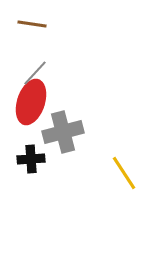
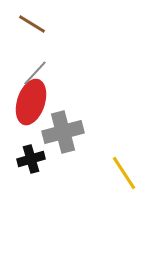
brown line: rotated 24 degrees clockwise
black cross: rotated 12 degrees counterclockwise
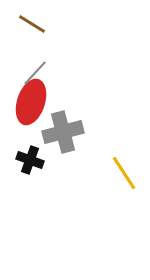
black cross: moved 1 px left, 1 px down; rotated 36 degrees clockwise
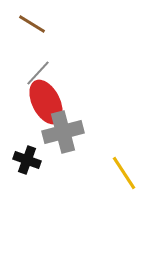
gray line: moved 3 px right
red ellipse: moved 15 px right; rotated 45 degrees counterclockwise
black cross: moved 3 px left
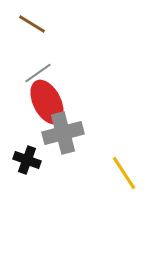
gray line: rotated 12 degrees clockwise
red ellipse: moved 1 px right
gray cross: moved 1 px down
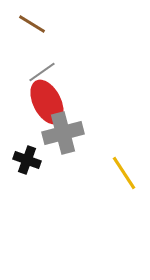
gray line: moved 4 px right, 1 px up
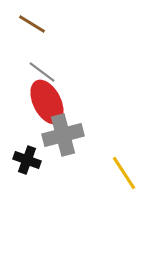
gray line: rotated 72 degrees clockwise
gray cross: moved 2 px down
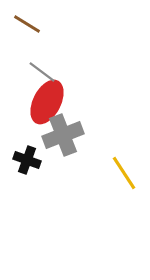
brown line: moved 5 px left
red ellipse: rotated 54 degrees clockwise
gray cross: rotated 6 degrees counterclockwise
